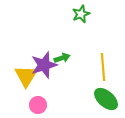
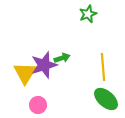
green star: moved 7 px right
yellow triangle: moved 1 px left, 3 px up
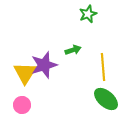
green arrow: moved 11 px right, 8 px up
pink circle: moved 16 px left
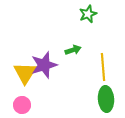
green ellipse: rotated 45 degrees clockwise
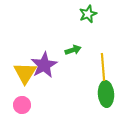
purple star: rotated 12 degrees counterclockwise
green ellipse: moved 5 px up
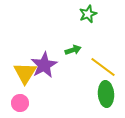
yellow line: rotated 48 degrees counterclockwise
pink circle: moved 2 px left, 2 px up
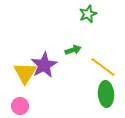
pink circle: moved 3 px down
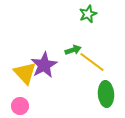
yellow line: moved 11 px left, 5 px up
yellow triangle: rotated 15 degrees counterclockwise
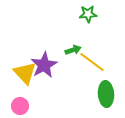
green star: rotated 18 degrees clockwise
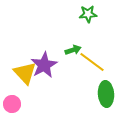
pink circle: moved 8 px left, 2 px up
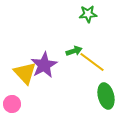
green arrow: moved 1 px right, 1 px down
green ellipse: moved 2 px down; rotated 10 degrees counterclockwise
